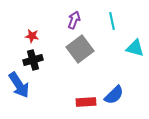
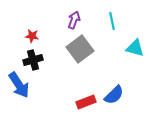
red rectangle: rotated 18 degrees counterclockwise
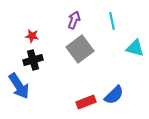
blue arrow: moved 1 px down
